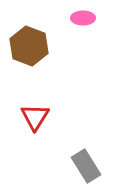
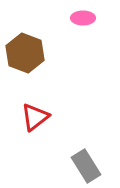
brown hexagon: moved 4 px left, 7 px down
red triangle: rotated 20 degrees clockwise
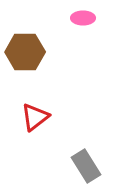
brown hexagon: moved 1 px up; rotated 21 degrees counterclockwise
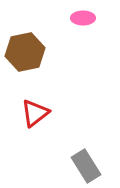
brown hexagon: rotated 12 degrees counterclockwise
red triangle: moved 4 px up
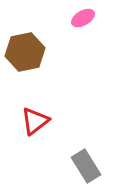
pink ellipse: rotated 30 degrees counterclockwise
red triangle: moved 8 px down
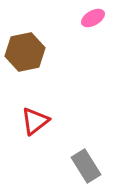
pink ellipse: moved 10 px right
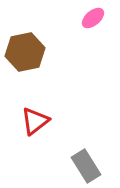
pink ellipse: rotated 10 degrees counterclockwise
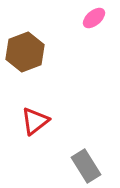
pink ellipse: moved 1 px right
brown hexagon: rotated 9 degrees counterclockwise
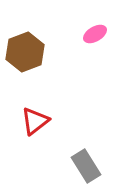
pink ellipse: moved 1 px right, 16 px down; rotated 10 degrees clockwise
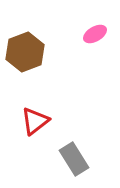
gray rectangle: moved 12 px left, 7 px up
